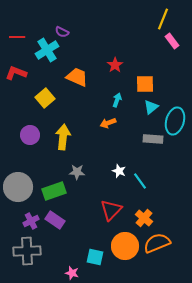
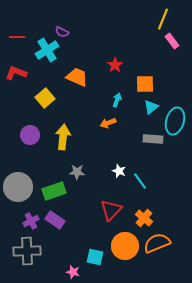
pink star: moved 1 px right, 1 px up
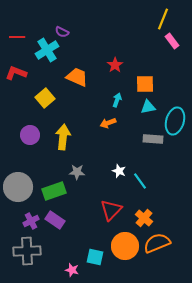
cyan triangle: moved 3 px left; rotated 28 degrees clockwise
pink star: moved 1 px left, 2 px up
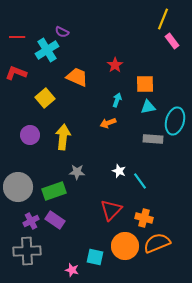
orange cross: rotated 24 degrees counterclockwise
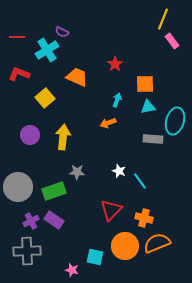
red star: moved 1 px up
red L-shape: moved 3 px right, 1 px down
purple rectangle: moved 1 px left
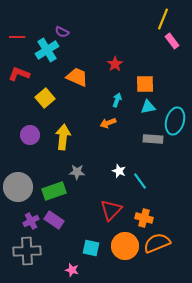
cyan square: moved 4 px left, 9 px up
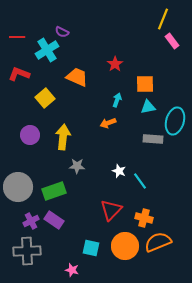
gray star: moved 6 px up
orange semicircle: moved 1 px right, 1 px up
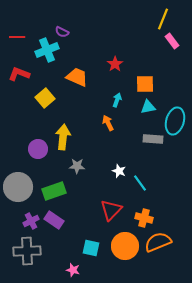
cyan cross: rotated 10 degrees clockwise
orange arrow: rotated 84 degrees clockwise
purple circle: moved 8 px right, 14 px down
cyan line: moved 2 px down
pink star: moved 1 px right
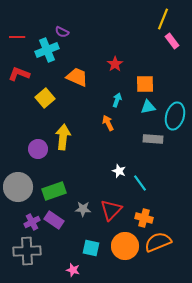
cyan ellipse: moved 5 px up
gray star: moved 6 px right, 43 px down
purple cross: moved 1 px right, 1 px down
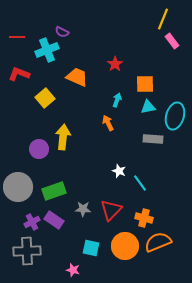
purple circle: moved 1 px right
